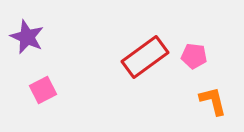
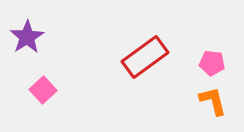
purple star: rotated 16 degrees clockwise
pink pentagon: moved 18 px right, 7 px down
pink square: rotated 16 degrees counterclockwise
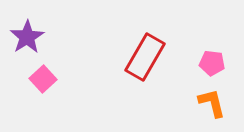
red rectangle: rotated 24 degrees counterclockwise
pink square: moved 11 px up
orange L-shape: moved 1 px left, 2 px down
